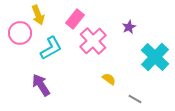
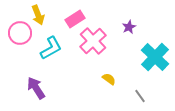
pink rectangle: rotated 18 degrees clockwise
purple arrow: moved 5 px left, 3 px down
gray line: moved 5 px right, 3 px up; rotated 24 degrees clockwise
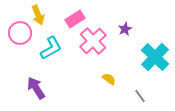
purple star: moved 4 px left, 2 px down
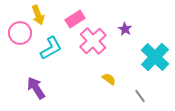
purple star: rotated 16 degrees counterclockwise
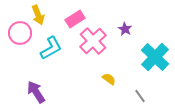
purple arrow: moved 4 px down
